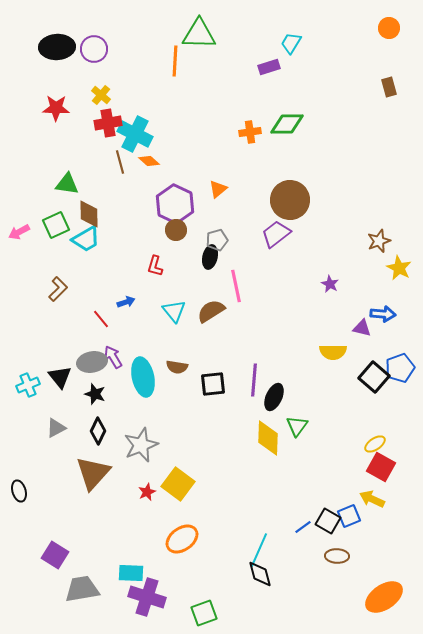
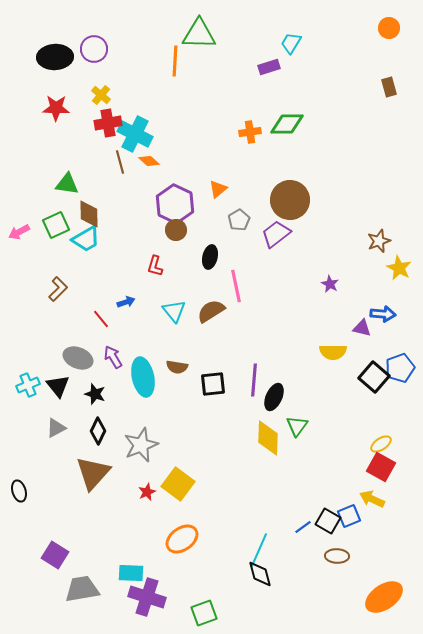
black ellipse at (57, 47): moved 2 px left, 10 px down
gray pentagon at (217, 240): moved 22 px right, 20 px up; rotated 15 degrees counterclockwise
gray ellipse at (92, 362): moved 14 px left, 4 px up; rotated 32 degrees clockwise
black triangle at (60, 377): moved 2 px left, 9 px down
yellow ellipse at (375, 444): moved 6 px right
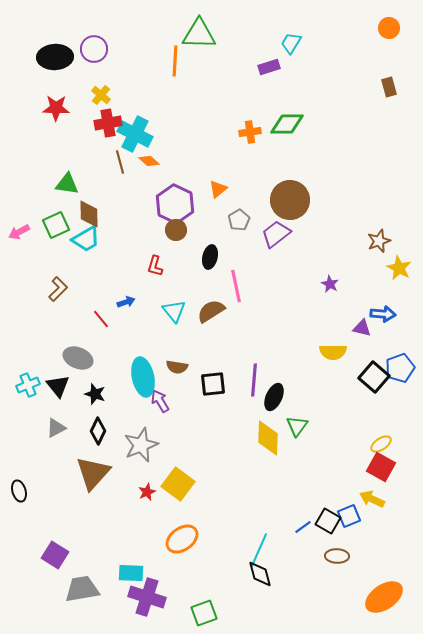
purple arrow at (113, 357): moved 47 px right, 44 px down
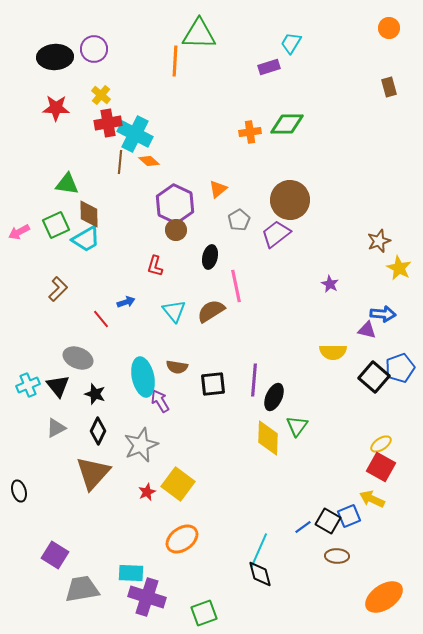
brown line at (120, 162): rotated 20 degrees clockwise
purple triangle at (362, 328): moved 5 px right, 2 px down
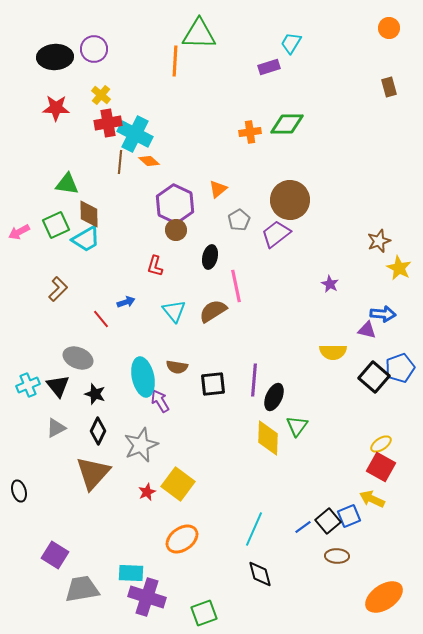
brown semicircle at (211, 311): moved 2 px right
black square at (328, 521): rotated 20 degrees clockwise
cyan line at (259, 550): moved 5 px left, 21 px up
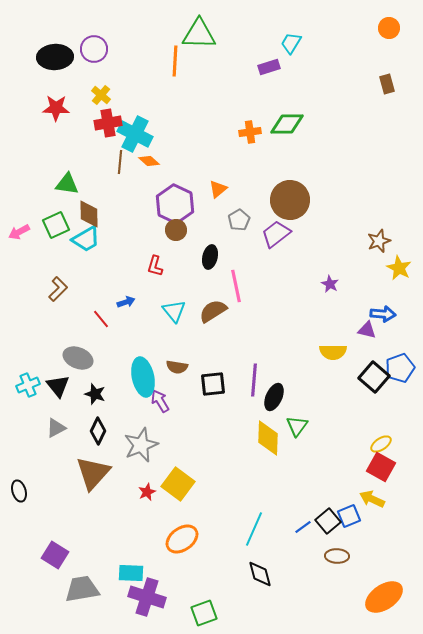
brown rectangle at (389, 87): moved 2 px left, 3 px up
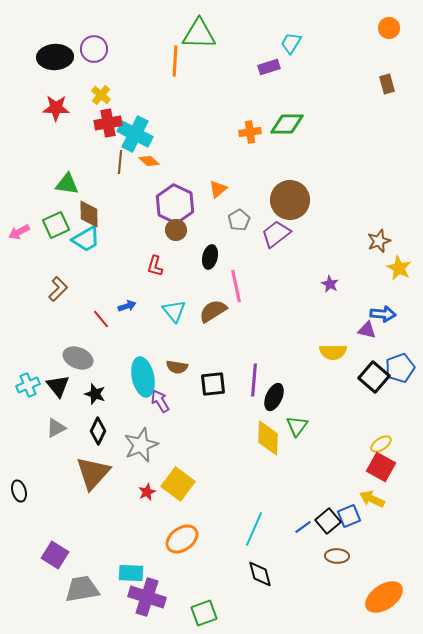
blue arrow at (126, 302): moved 1 px right, 4 px down
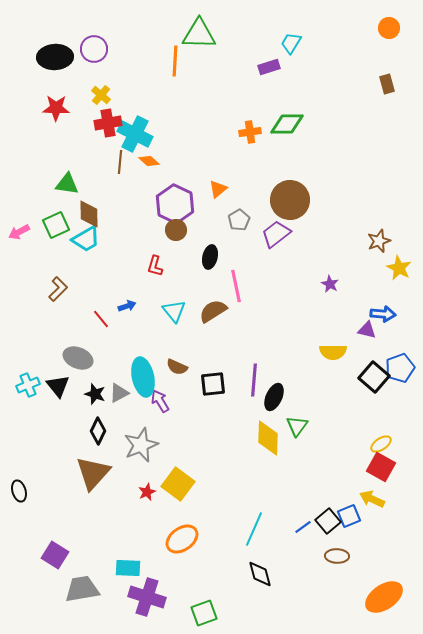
brown semicircle at (177, 367): rotated 15 degrees clockwise
gray triangle at (56, 428): moved 63 px right, 35 px up
cyan rectangle at (131, 573): moved 3 px left, 5 px up
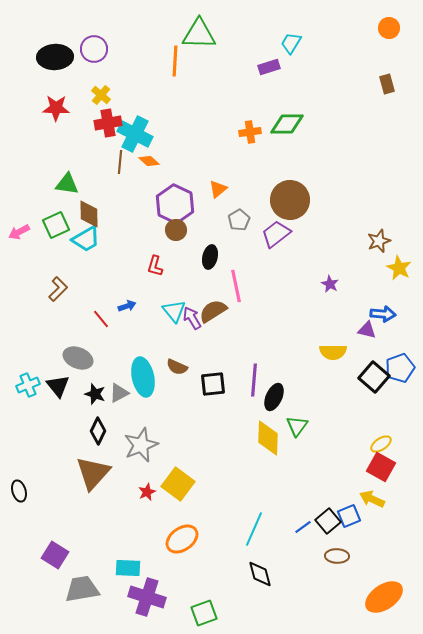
purple arrow at (160, 401): moved 32 px right, 83 px up
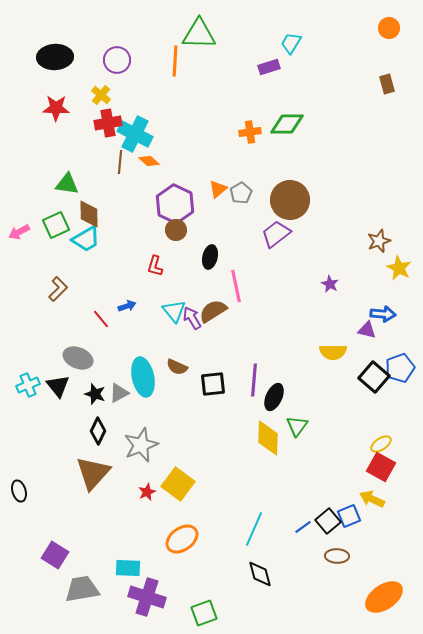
purple circle at (94, 49): moved 23 px right, 11 px down
gray pentagon at (239, 220): moved 2 px right, 27 px up
